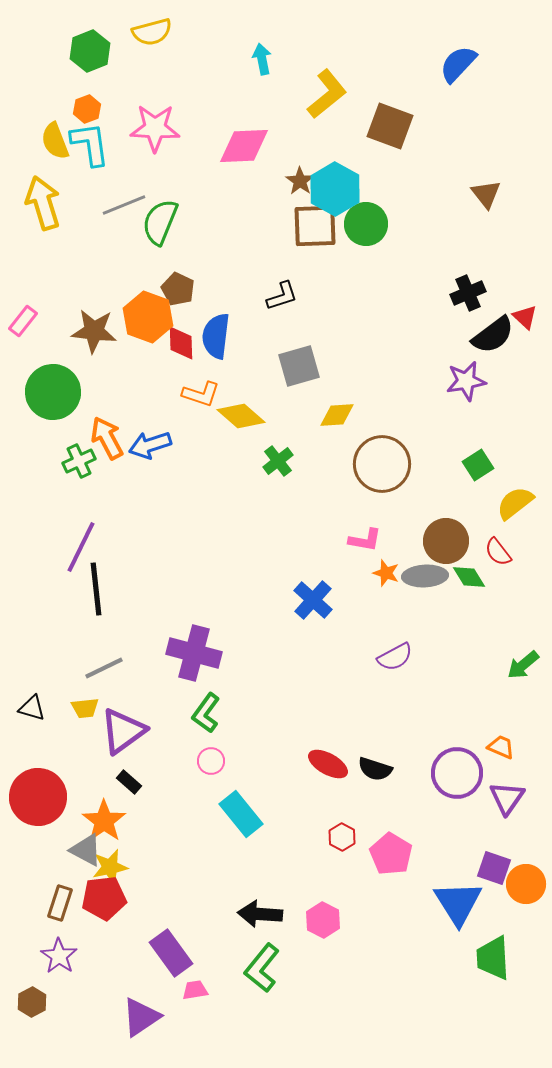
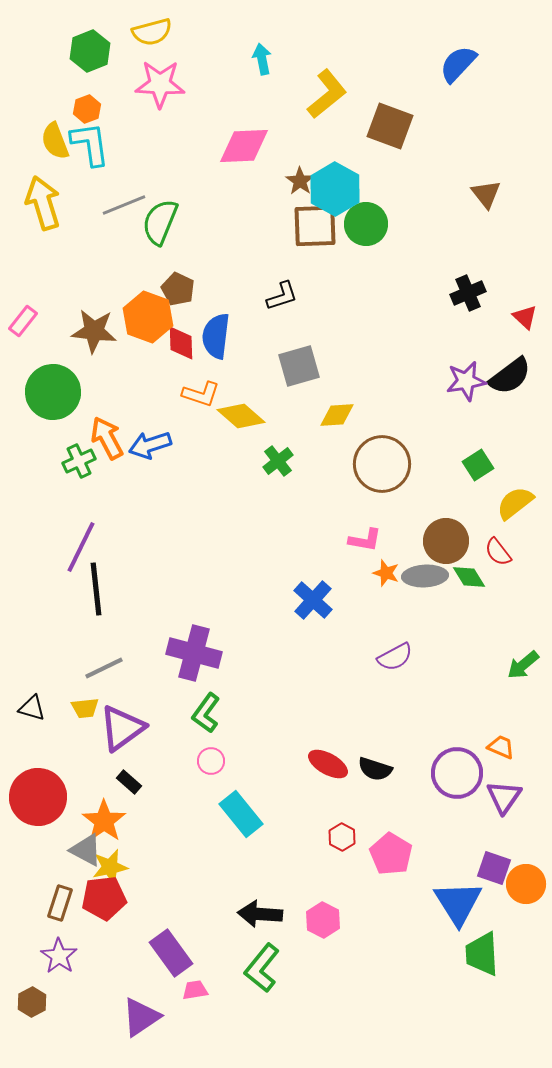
pink star at (155, 128): moved 5 px right, 44 px up
black semicircle at (493, 335): moved 17 px right, 41 px down
purple triangle at (123, 731): moved 1 px left, 3 px up
purple triangle at (507, 798): moved 3 px left, 1 px up
green trapezoid at (493, 958): moved 11 px left, 4 px up
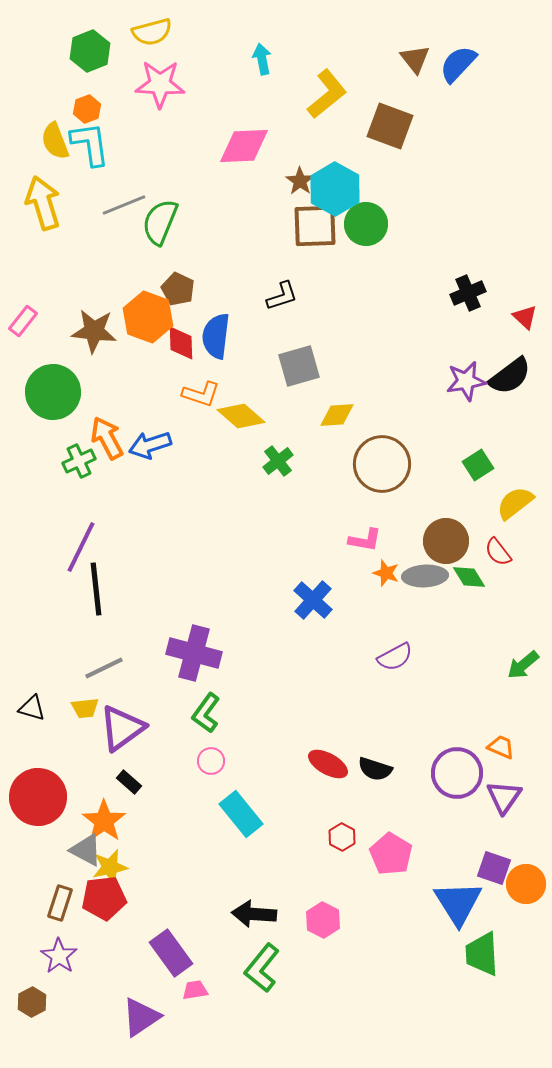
brown triangle at (486, 194): moved 71 px left, 135 px up
black arrow at (260, 914): moved 6 px left
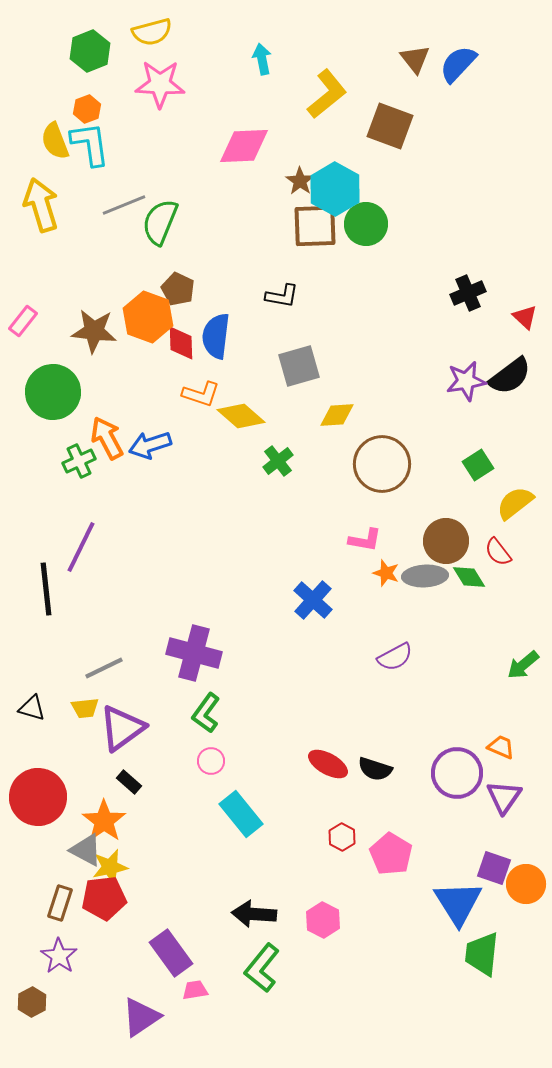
yellow arrow at (43, 203): moved 2 px left, 2 px down
black L-shape at (282, 296): rotated 28 degrees clockwise
black line at (96, 589): moved 50 px left
green trapezoid at (482, 954): rotated 9 degrees clockwise
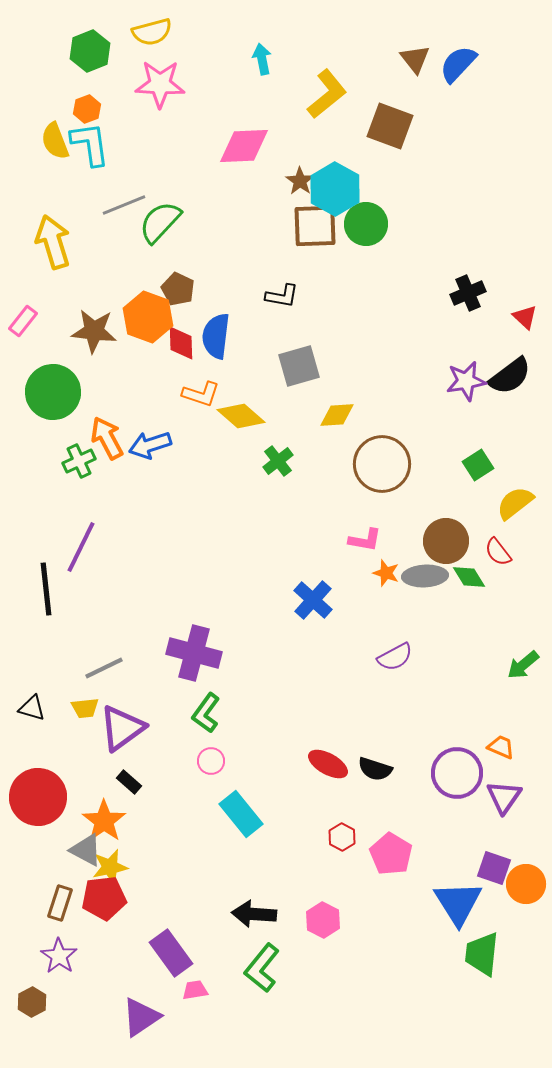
yellow arrow at (41, 205): moved 12 px right, 37 px down
green semicircle at (160, 222): rotated 21 degrees clockwise
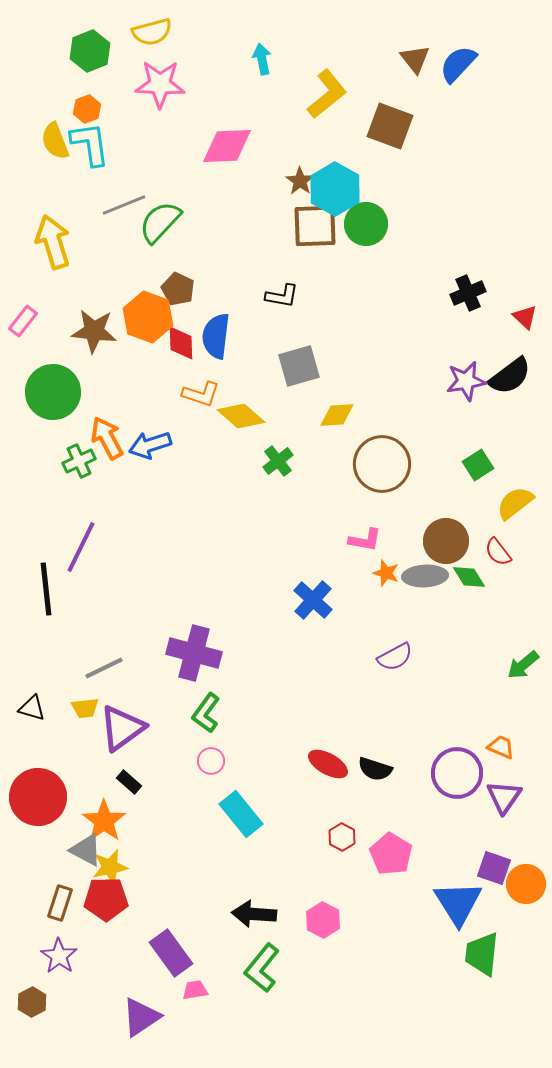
pink diamond at (244, 146): moved 17 px left
red pentagon at (104, 898): moved 2 px right, 1 px down; rotated 6 degrees clockwise
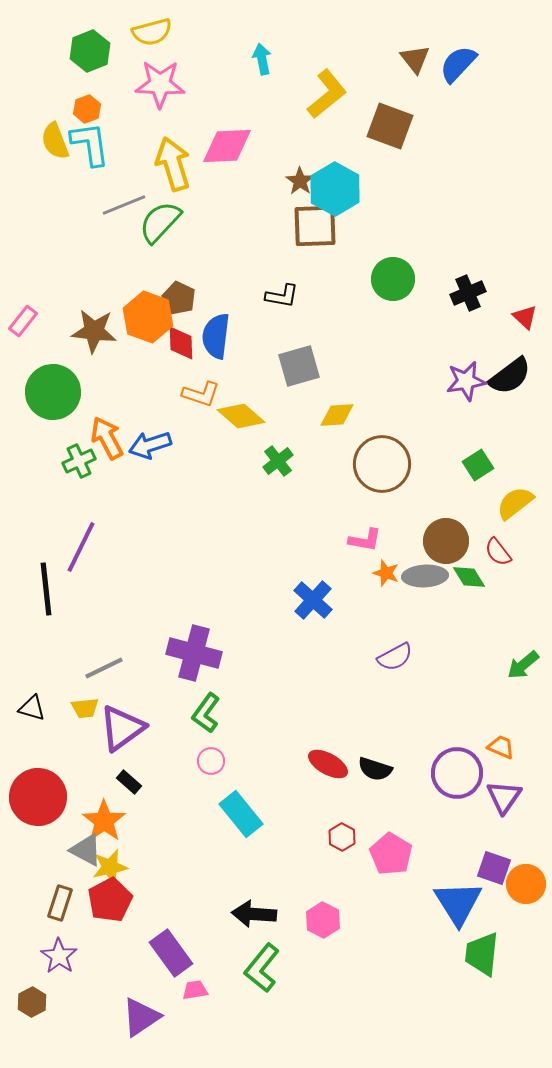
green circle at (366, 224): moved 27 px right, 55 px down
yellow arrow at (53, 242): moved 120 px right, 78 px up
brown pentagon at (178, 289): moved 1 px right, 9 px down
red pentagon at (106, 899): moved 4 px right, 1 px down; rotated 27 degrees counterclockwise
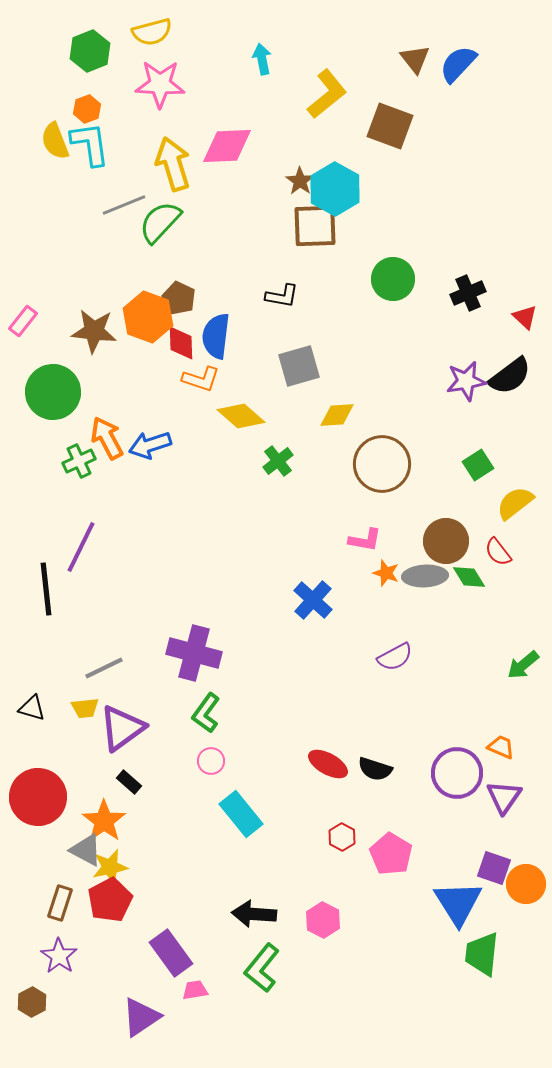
orange L-shape at (201, 394): moved 15 px up
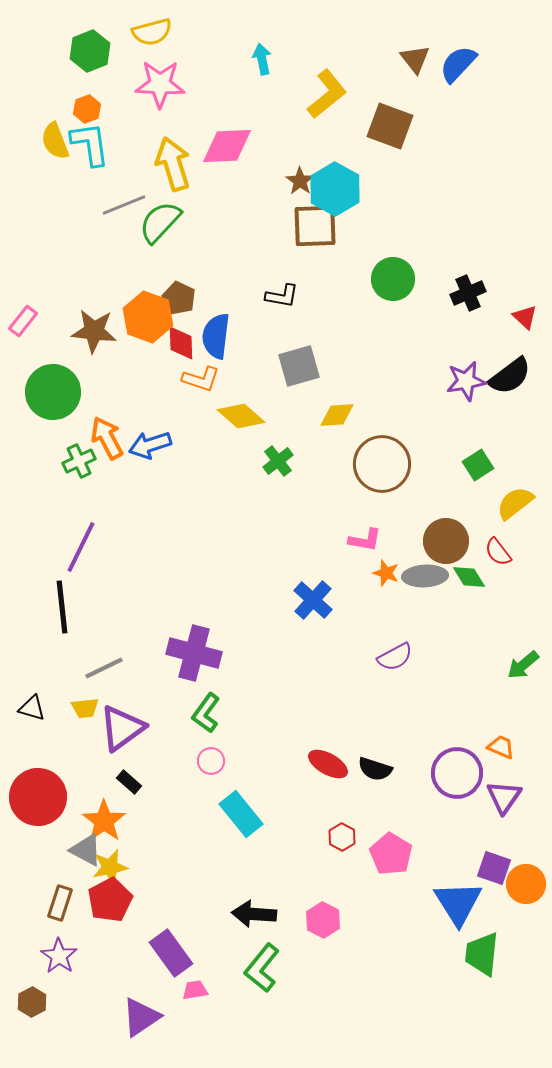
black line at (46, 589): moved 16 px right, 18 px down
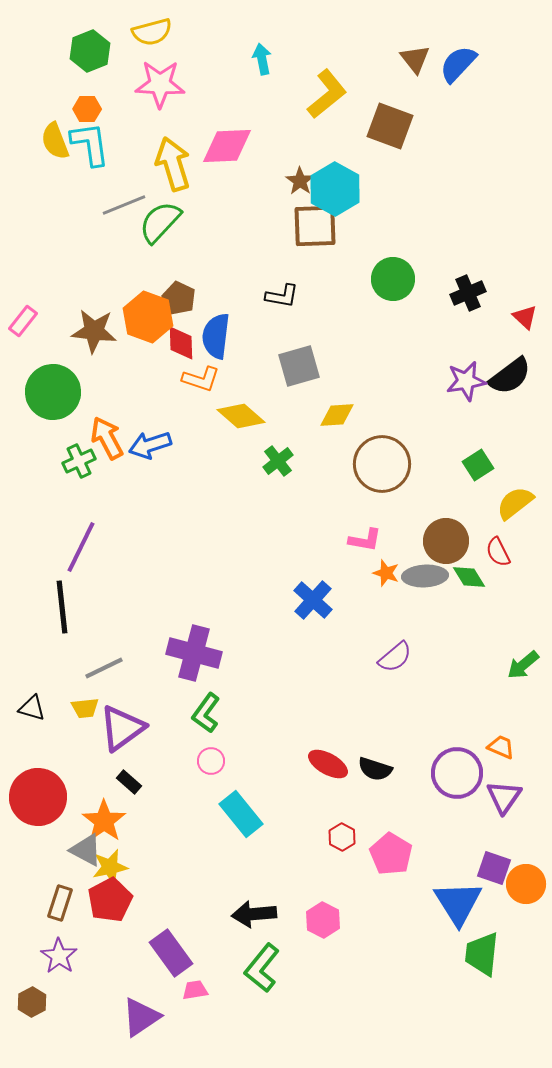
orange hexagon at (87, 109): rotated 20 degrees clockwise
red semicircle at (498, 552): rotated 12 degrees clockwise
purple semicircle at (395, 657): rotated 12 degrees counterclockwise
black arrow at (254, 914): rotated 9 degrees counterclockwise
